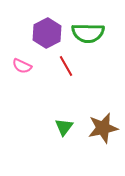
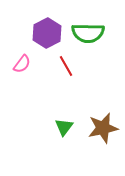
pink semicircle: moved 2 px up; rotated 78 degrees counterclockwise
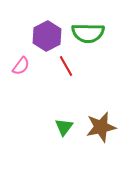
purple hexagon: moved 3 px down
pink semicircle: moved 1 px left, 2 px down
brown star: moved 2 px left, 1 px up
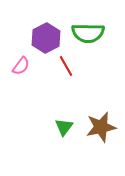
purple hexagon: moved 1 px left, 2 px down
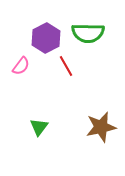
green triangle: moved 25 px left
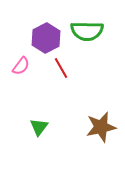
green semicircle: moved 1 px left, 2 px up
red line: moved 5 px left, 2 px down
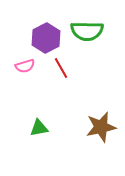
pink semicircle: moved 4 px right; rotated 36 degrees clockwise
green triangle: moved 1 px down; rotated 42 degrees clockwise
